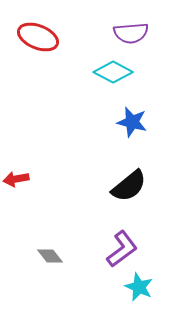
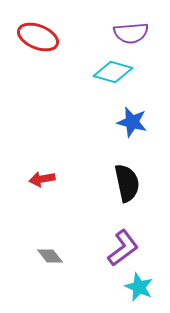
cyan diamond: rotated 12 degrees counterclockwise
red arrow: moved 26 px right
black semicircle: moved 2 px left, 3 px up; rotated 63 degrees counterclockwise
purple L-shape: moved 1 px right, 1 px up
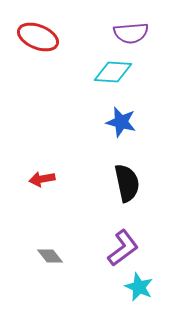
cyan diamond: rotated 12 degrees counterclockwise
blue star: moved 11 px left
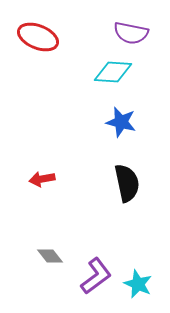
purple semicircle: rotated 16 degrees clockwise
purple L-shape: moved 27 px left, 28 px down
cyan star: moved 1 px left, 3 px up
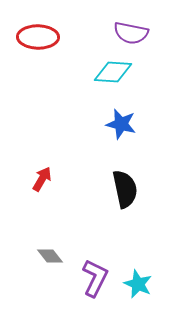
red ellipse: rotated 21 degrees counterclockwise
blue star: moved 2 px down
red arrow: rotated 130 degrees clockwise
black semicircle: moved 2 px left, 6 px down
purple L-shape: moved 1 px left, 2 px down; rotated 27 degrees counterclockwise
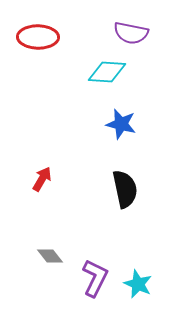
cyan diamond: moved 6 px left
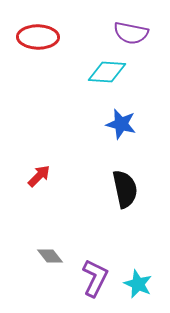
red arrow: moved 3 px left, 3 px up; rotated 15 degrees clockwise
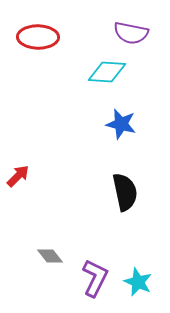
red arrow: moved 21 px left
black semicircle: moved 3 px down
cyan star: moved 2 px up
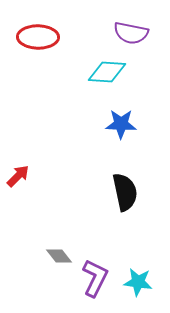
blue star: rotated 12 degrees counterclockwise
gray diamond: moved 9 px right
cyan star: rotated 16 degrees counterclockwise
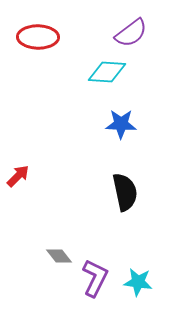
purple semicircle: rotated 48 degrees counterclockwise
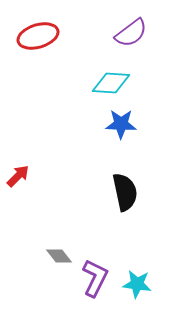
red ellipse: moved 1 px up; rotated 18 degrees counterclockwise
cyan diamond: moved 4 px right, 11 px down
cyan star: moved 1 px left, 2 px down
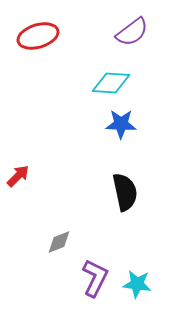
purple semicircle: moved 1 px right, 1 px up
gray diamond: moved 14 px up; rotated 72 degrees counterclockwise
